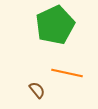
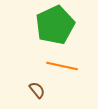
orange line: moved 5 px left, 7 px up
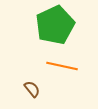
brown semicircle: moved 5 px left, 1 px up
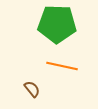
green pentagon: moved 2 px right, 1 px up; rotated 27 degrees clockwise
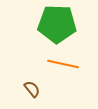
orange line: moved 1 px right, 2 px up
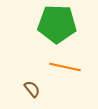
orange line: moved 2 px right, 3 px down
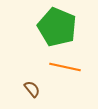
green pentagon: moved 3 px down; rotated 21 degrees clockwise
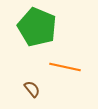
green pentagon: moved 20 px left
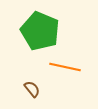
green pentagon: moved 3 px right, 4 px down
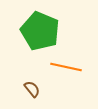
orange line: moved 1 px right
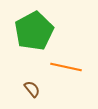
green pentagon: moved 6 px left; rotated 21 degrees clockwise
